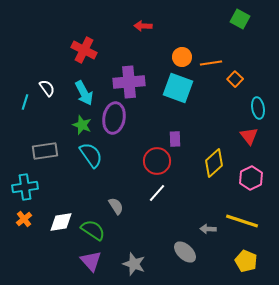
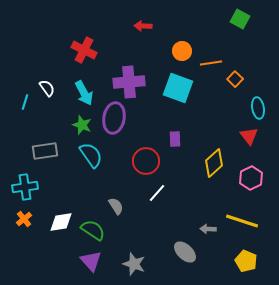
orange circle: moved 6 px up
red circle: moved 11 px left
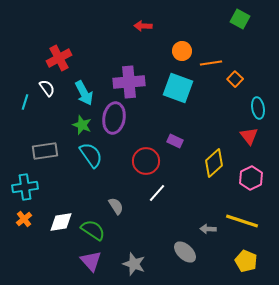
red cross: moved 25 px left, 8 px down; rotated 35 degrees clockwise
purple rectangle: moved 2 px down; rotated 63 degrees counterclockwise
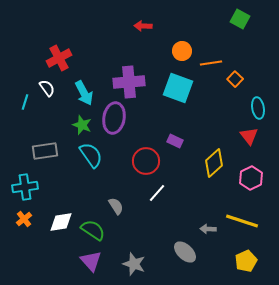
yellow pentagon: rotated 25 degrees clockwise
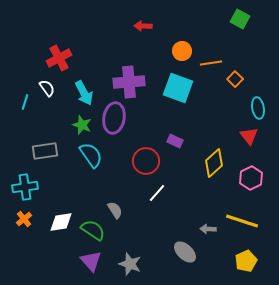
gray semicircle: moved 1 px left, 4 px down
gray star: moved 4 px left
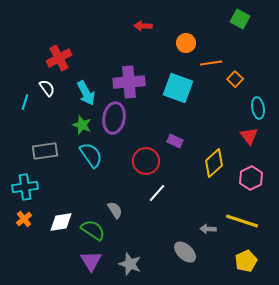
orange circle: moved 4 px right, 8 px up
cyan arrow: moved 2 px right
purple triangle: rotated 10 degrees clockwise
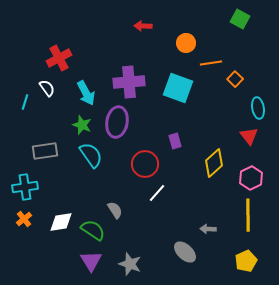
purple ellipse: moved 3 px right, 4 px down
purple rectangle: rotated 49 degrees clockwise
red circle: moved 1 px left, 3 px down
yellow line: moved 6 px right, 6 px up; rotated 72 degrees clockwise
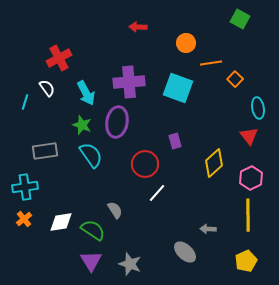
red arrow: moved 5 px left, 1 px down
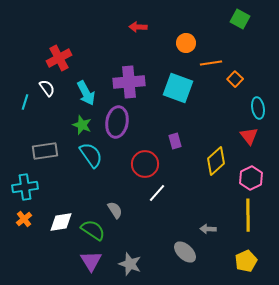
yellow diamond: moved 2 px right, 2 px up
